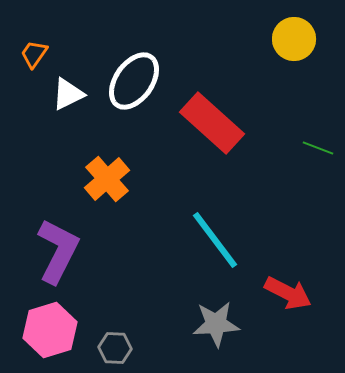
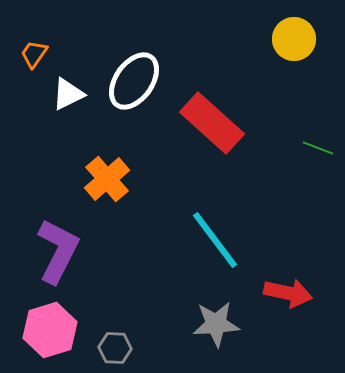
red arrow: rotated 15 degrees counterclockwise
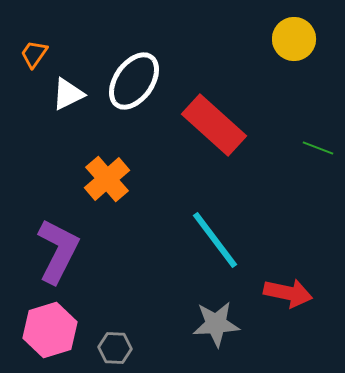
red rectangle: moved 2 px right, 2 px down
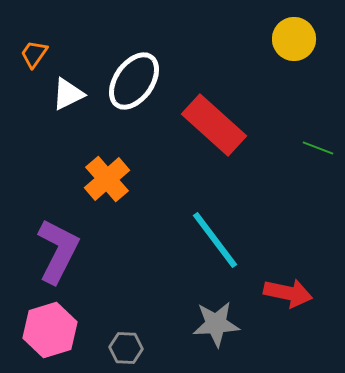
gray hexagon: moved 11 px right
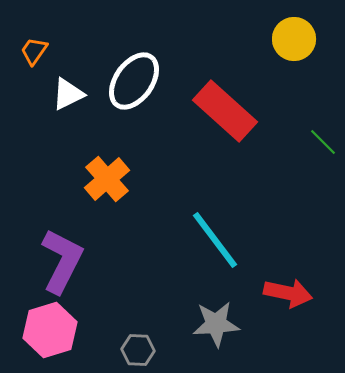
orange trapezoid: moved 3 px up
red rectangle: moved 11 px right, 14 px up
green line: moved 5 px right, 6 px up; rotated 24 degrees clockwise
purple L-shape: moved 4 px right, 10 px down
gray hexagon: moved 12 px right, 2 px down
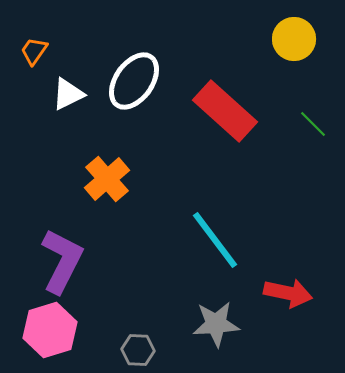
green line: moved 10 px left, 18 px up
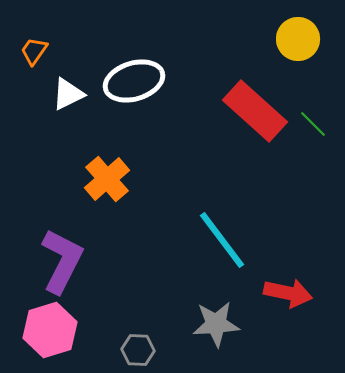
yellow circle: moved 4 px right
white ellipse: rotated 38 degrees clockwise
red rectangle: moved 30 px right
cyan line: moved 7 px right
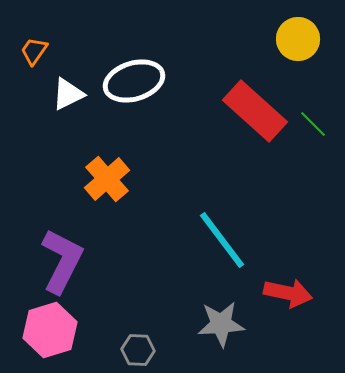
gray star: moved 5 px right
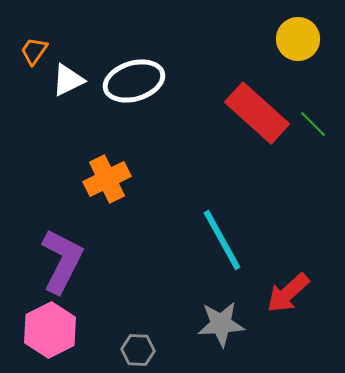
white triangle: moved 14 px up
red rectangle: moved 2 px right, 2 px down
orange cross: rotated 15 degrees clockwise
cyan line: rotated 8 degrees clockwise
red arrow: rotated 126 degrees clockwise
pink hexagon: rotated 10 degrees counterclockwise
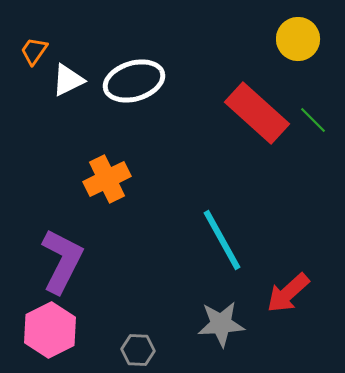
green line: moved 4 px up
